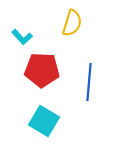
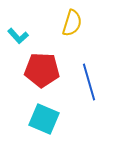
cyan L-shape: moved 4 px left, 1 px up
blue line: rotated 21 degrees counterclockwise
cyan square: moved 2 px up; rotated 8 degrees counterclockwise
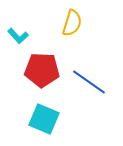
blue line: rotated 39 degrees counterclockwise
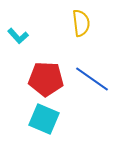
yellow semicircle: moved 9 px right; rotated 24 degrees counterclockwise
red pentagon: moved 4 px right, 9 px down
blue line: moved 3 px right, 3 px up
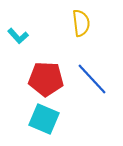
blue line: rotated 12 degrees clockwise
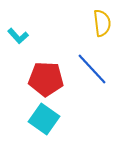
yellow semicircle: moved 21 px right
blue line: moved 10 px up
cyan square: rotated 12 degrees clockwise
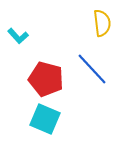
red pentagon: rotated 12 degrees clockwise
cyan square: moved 1 px right; rotated 12 degrees counterclockwise
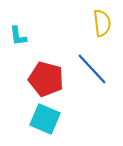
cyan L-shape: rotated 35 degrees clockwise
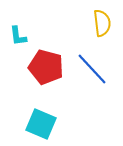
red pentagon: moved 12 px up
cyan square: moved 4 px left, 5 px down
